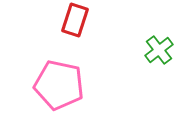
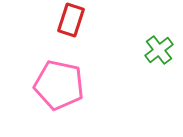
red rectangle: moved 4 px left
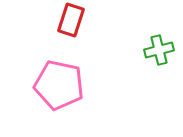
green cross: rotated 24 degrees clockwise
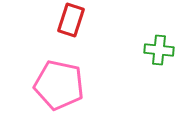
green cross: rotated 20 degrees clockwise
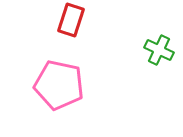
green cross: rotated 20 degrees clockwise
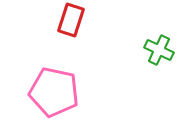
pink pentagon: moved 5 px left, 7 px down
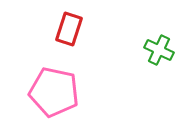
red rectangle: moved 2 px left, 9 px down
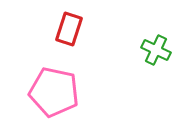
green cross: moved 3 px left
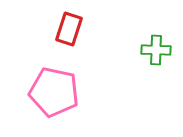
green cross: rotated 24 degrees counterclockwise
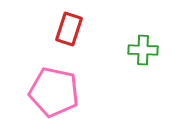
green cross: moved 13 px left
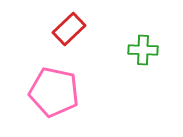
red rectangle: rotated 28 degrees clockwise
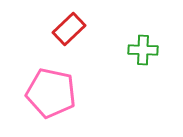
pink pentagon: moved 3 px left, 1 px down
